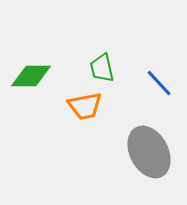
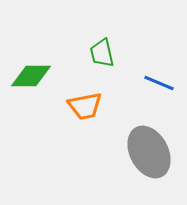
green trapezoid: moved 15 px up
blue line: rotated 24 degrees counterclockwise
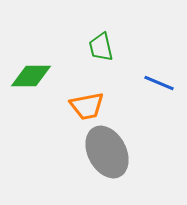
green trapezoid: moved 1 px left, 6 px up
orange trapezoid: moved 2 px right
gray ellipse: moved 42 px left
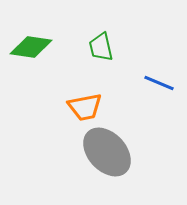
green diamond: moved 29 px up; rotated 9 degrees clockwise
orange trapezoid: moved 2 px left, 1 px down
gray ellipse: rotated 15 degrees counterclockwise
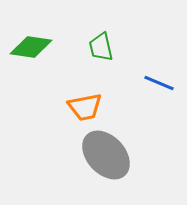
gray ellipse: moved 1 px left, 3 px down
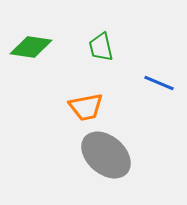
orange trapezoid: moved 1 px right
gray ellipse: rotated 6 degrees counterclockwise
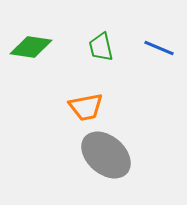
blue line: moved 35 px up
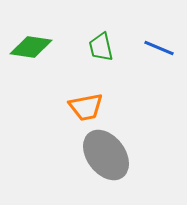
gray ellipse: rotated 12 degrees clockwise
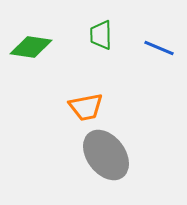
green trapezoid: moved 12 px up; rotated 12 degrees clockwise
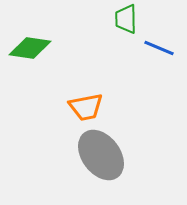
green trapezoid: moved 25 px right, 16 px up
green diamond: moved 1 px left, 1 px down
gray ellipse: moved 5 px left
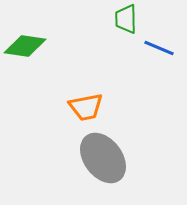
green diamond: moved 5 px left, 2 px up
gray ellipse: moved 2 px right, 3 px down
